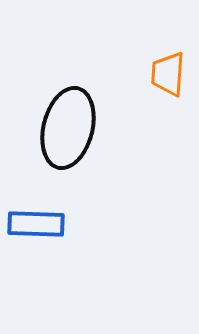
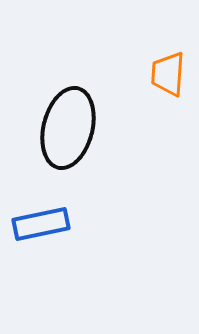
blue rectangle: moved 5 px right; rotated 14 degrees counterclockwise
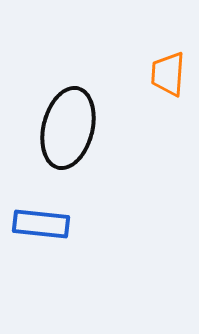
blue rectangle: rotated 18 degrees clockwise
